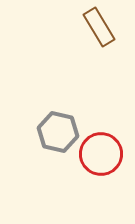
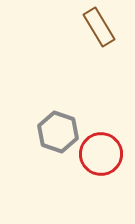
gray hexagon: rotated 6 degrees clockwise
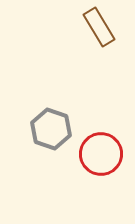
gray hexagon: moved 7 px left, 3 px up
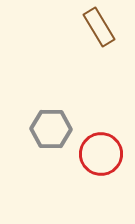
gray hexagon: rotated 18 degrees counterclockwise
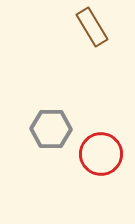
brown rectangle: moved 7 px left
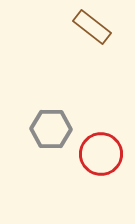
brown rectangle: rotated 21 degrees counterclockwise
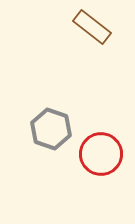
gray hexagon: rotated 18 degrees clockwise
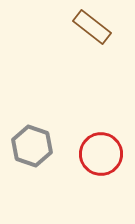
gray hexagon: moved 19 px left, 17 px down
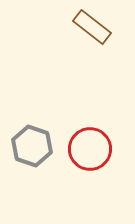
red circle: moved 11 px left, 5 px up
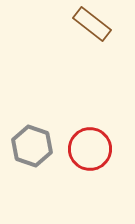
brown rectangle: moved 3 px up
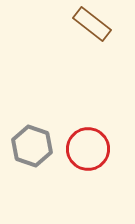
red circle: moved 2 px left
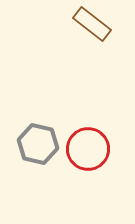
gray hexagon: moved 6 px right, 2 px up; rotated 6 degrees counterclockwise
